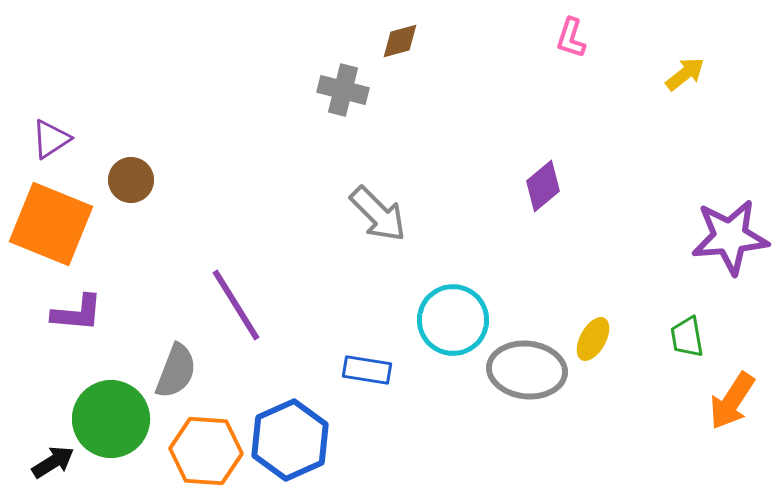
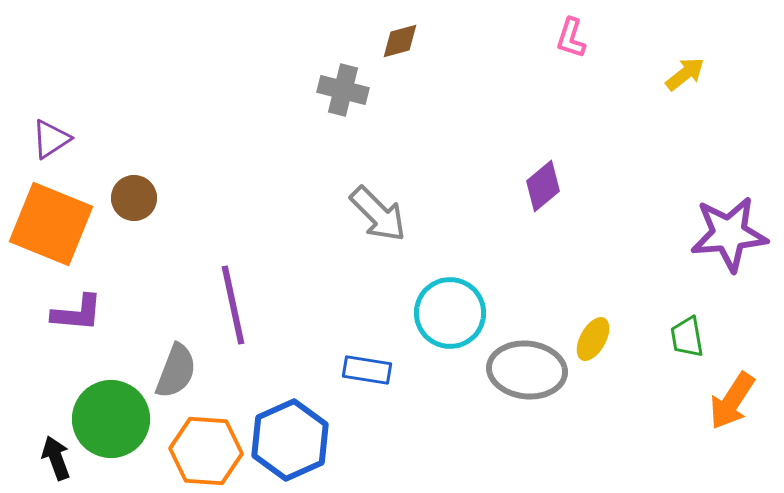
brown circle: moved 3 px right, 18 px down
purple star: moved 1 px left, 3 px up
purple line: moved 3 px left; rotated 20 degrees clockwise
cyan circle: moved 3 px left, 7 px up
black arrow: moved 3 px right, 4 px up; rotated 78 degrees counterclockwise
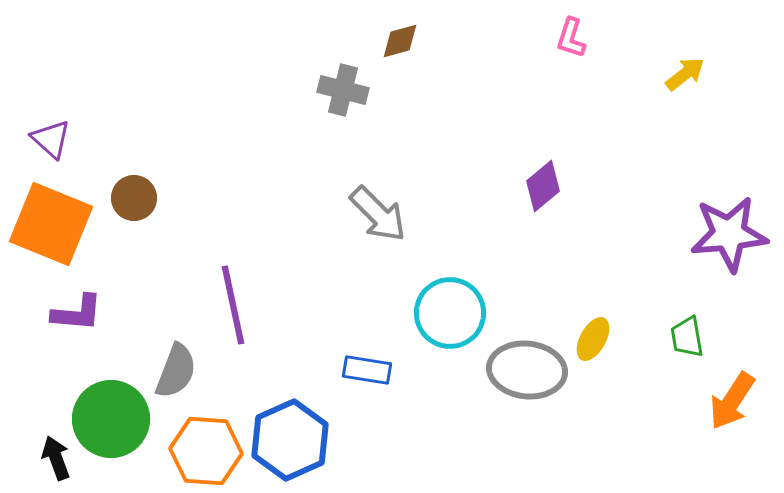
purple triangle: rotated 45 degrees counterclockwise
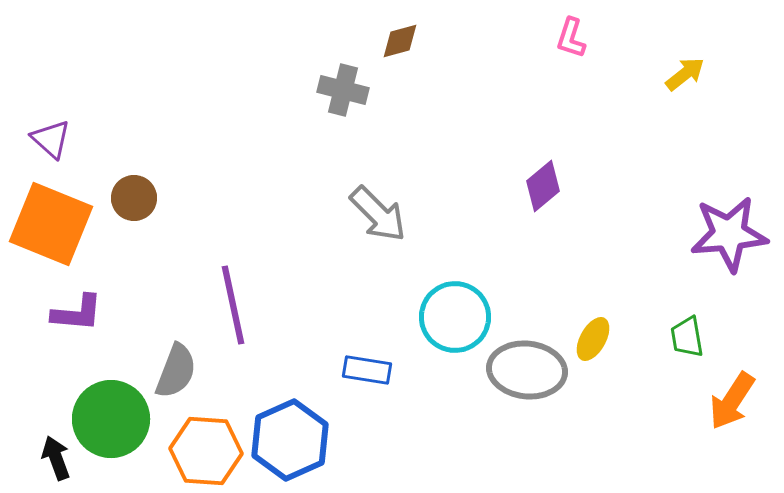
cyan circle: moved 5 px right, 4 px down
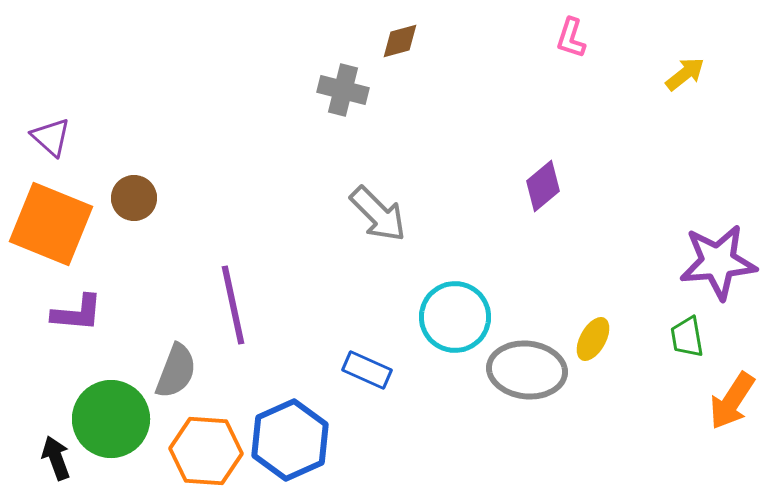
purple triangle: moved 2 px up
purple star: moved 11 px left, 28 px down
blue rectangle: rotated 15 degrees clockwise
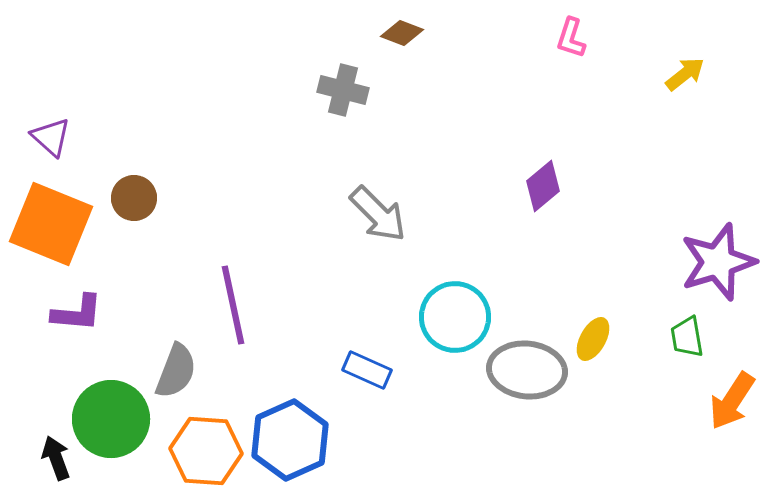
brown diamond: moved 2 px right, 8 px up; rotated 36 degrees clockwise
purple star: rotated 12 degrees counterclockwise
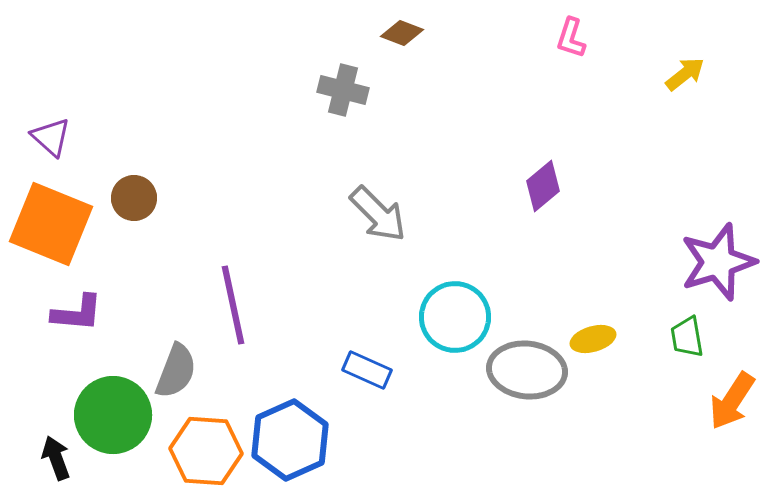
yellow ellipse: rotated 45 degrees clockwise
green circle: moved 2 px right, 4 px up
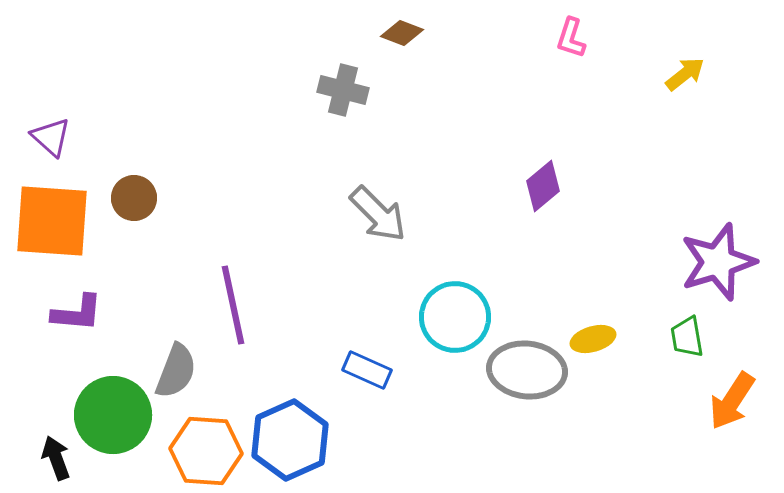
orange square: moved 1 px right, 3 px up; rotated 18 degrees counterclockwise
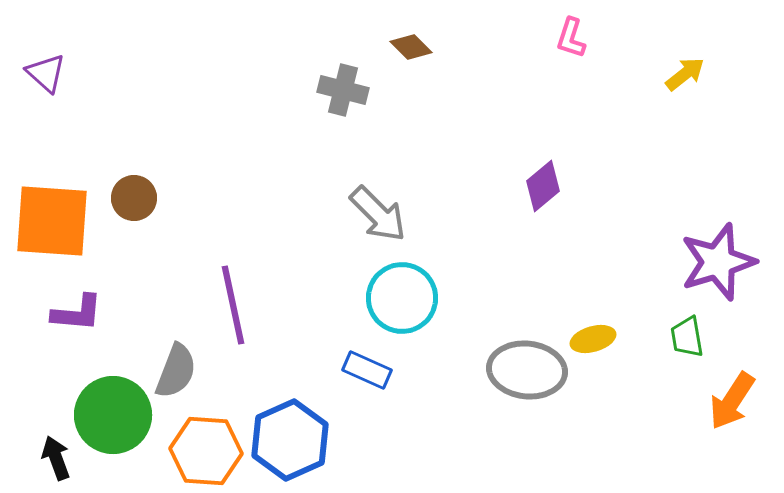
brown diamond: moved 9 px right, 14 px down; rotated 24 degrees clockwise
purple triangle: moved 5 px left, 64 px up
cyan circle: moved 53 px left, 19 px up
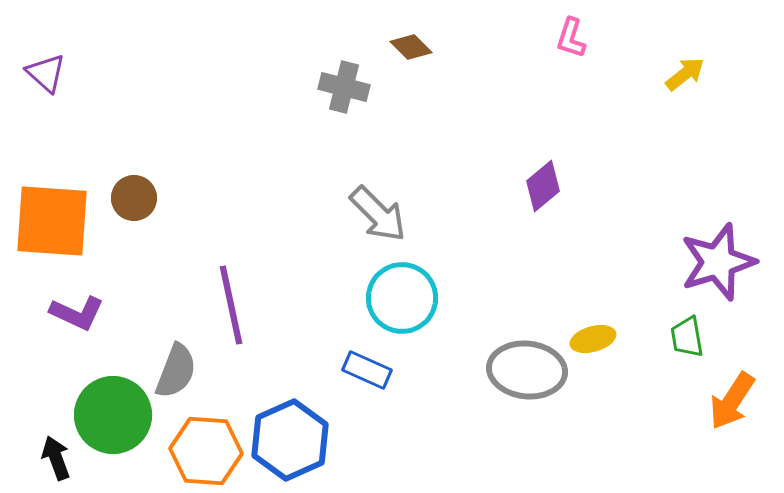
gray cross: moved 1 px right, 3 px up
purple line: moved 2 px left
purple L-shape: rotated 20 degrees clockwise
